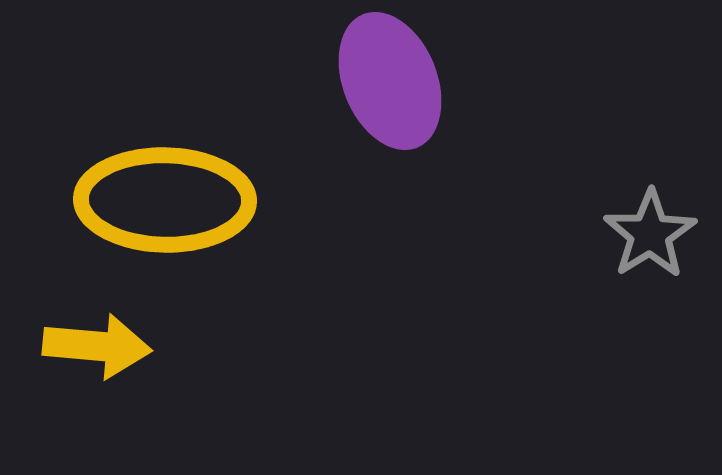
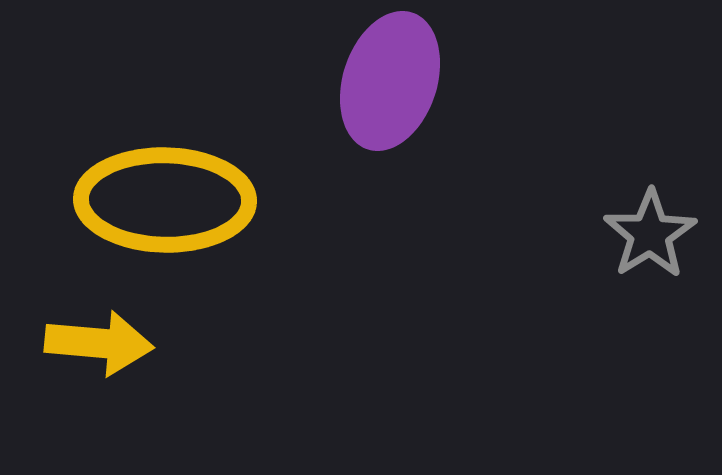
purple ellipse: rotated 40 degrees clockwise
yellow arrow: moved 2 px right, 3 px up
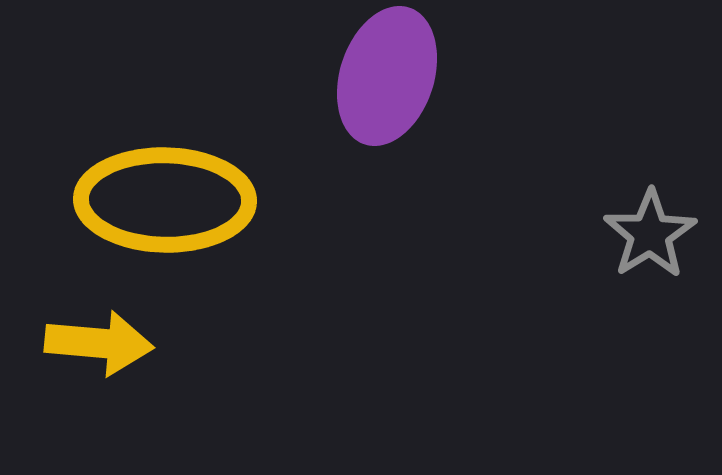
purple ellipse: moved 3 px left, 5 px up
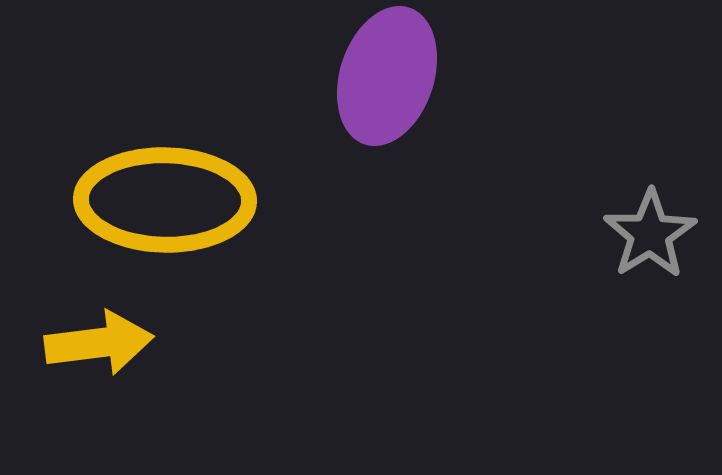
yellow arrow: rotated 12 degrees counterclockwise
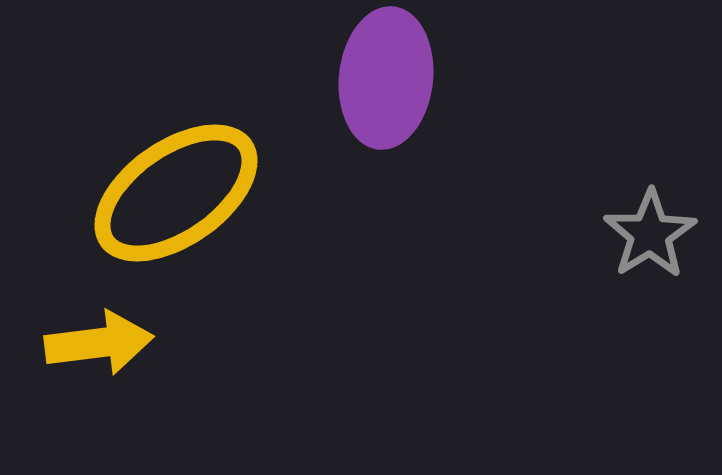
purple ellipse: moved 1 px left, 2 px down; rotated 12 degrees counterclockwise
yellow ellipse: moved 11 px right, 7 px up; rotated 36 degrees counterclockwise
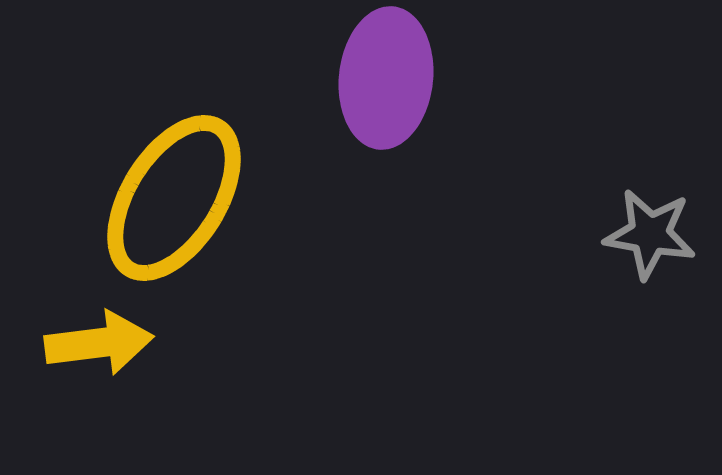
yellow ellipse: moved 2 px left, 5 px down; rotated 23 degrees counterclockwise
gray star: rotated 30 degrees counterclockwise
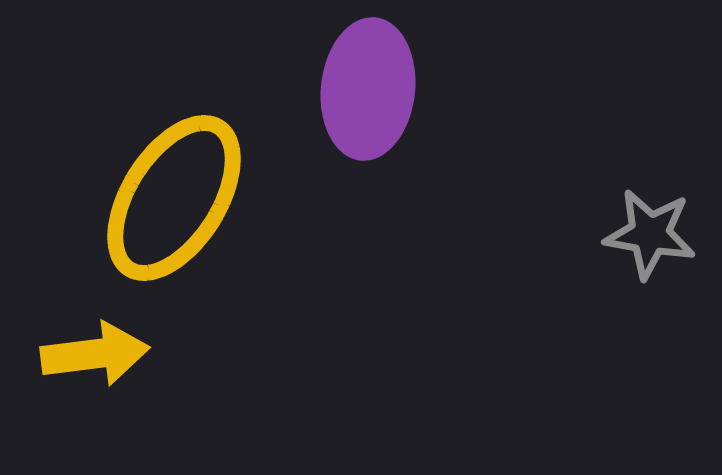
purple ellipse: moved 18 px left, 11 px down
yellow arrow: moved 4 px left, 11 px down
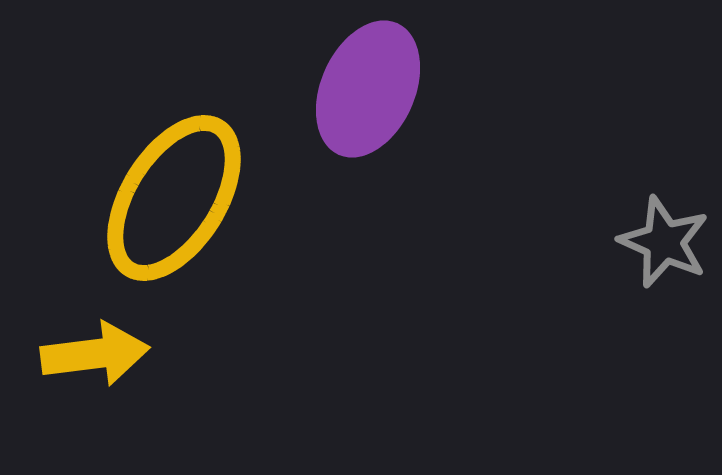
purple ellipse: rotated 18 degrees clockwise
gray star: moved 14 px right, 8 px down; rotated 14 degrees clockwise
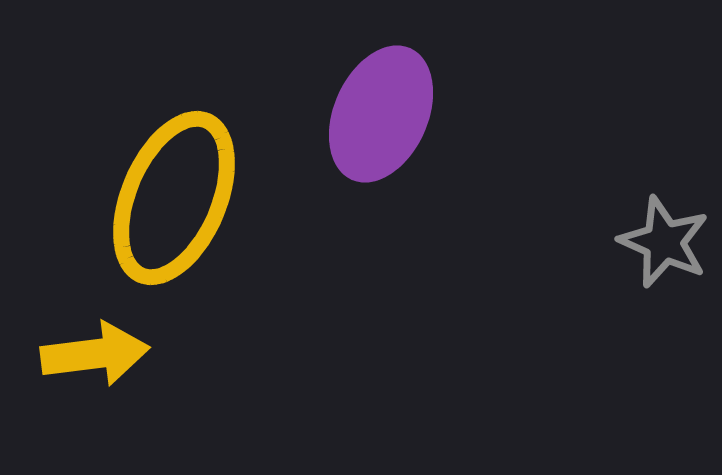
purple ellipse: moved 13 px right, 25 px down
yellow ellipse: rotated 9 degrees counterclockwise
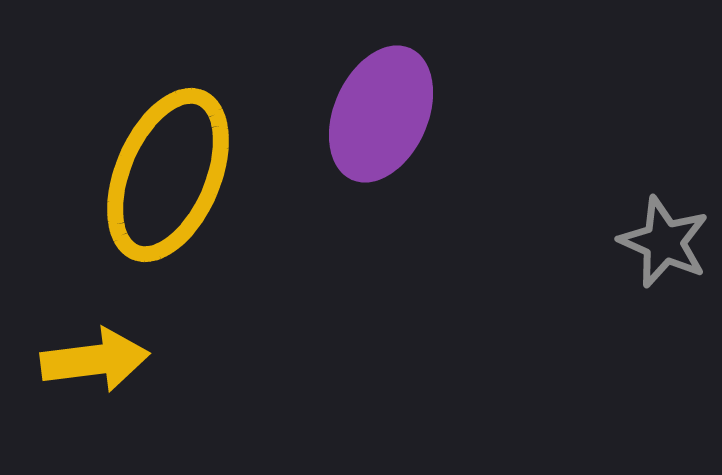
yellow ellipse: moved 6 px left, 23 px up
yellow arrow: moved 6 px down
